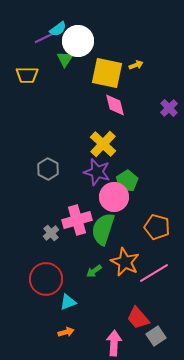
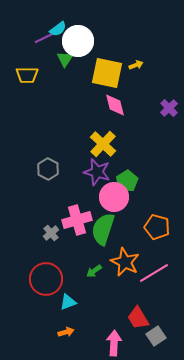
red trapezoid: rotated 10 degrees clockwise
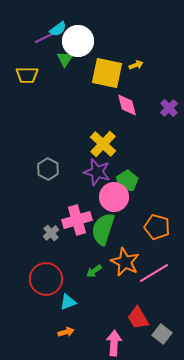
pink diamond: moved 12 px right
gray square: moved 6 px right, 2 px up; rotated 18 degrees counterclockwise
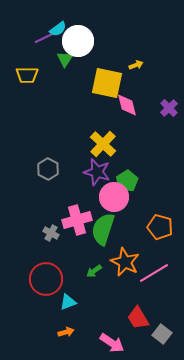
yellow square: moved 10 px down
orange pentagon: moved 3 px right
gray cross: rotated 21 degrees counterclockwise
pink arrow: moved 2 px left; rotated 120 degrees clockwise
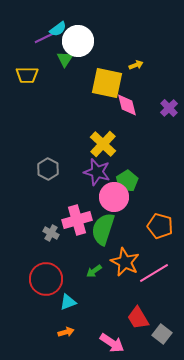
orange pentagon: moved 1 px up
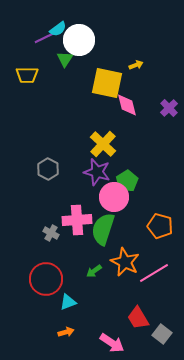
white circle: moved 1 px right, 1 px up
pink cross: rotated 12 degrees clockwise
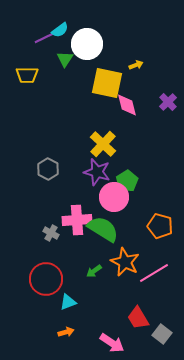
cyan semicircle: moved 2 px right, 1 px down
white circle: moved 8 px right, 4 px down
purple cross: moved 1 px left, 6 px up
green semicircle: rotated 104 degrees clockwise
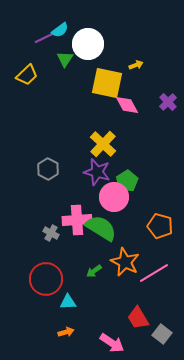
white circle: moved 1 px right
yellow trapezoid: rotated 45 degrees counterclockwise
pink diamond: rotated 15 degrees counterclockwise
green semicircle: moved 2 px left, 1 px up
cyan triangle: rotated 18 degrees clockwise
